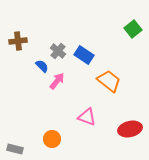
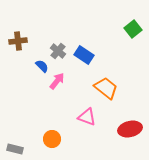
orange trapezoid: moved 3 px left, 7 px down
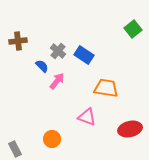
orange trapezoid: rotated 30 degrees counterclockwise
gray rectangle: rotated 49 degrees clockwise
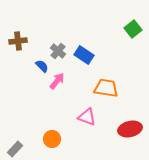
gray rectangle: rotated 70 degrees clockwise
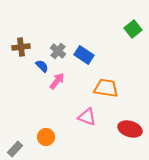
brown cross: moved 3 px right, 6 px down
red ellipse: rotated 30 degrees clockwise
orange circle: moved 6 px left, 2 px up
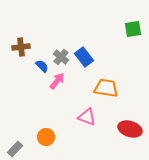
green square: rotated 30 degrees clockwise
gray cross: moved 3 px right, 6 px down
blue rectangle: moved 2 px down; rotated 18 degrees clockwise
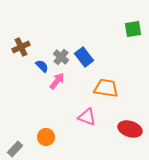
brown cross: rotated 18 degrees counterclockwise
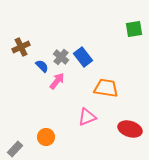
green square: moved 1 px right
blue rectangle: moved 1 px left
pink triangle: rotated 42 degrees counterclockwise
